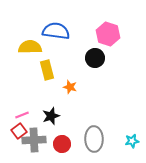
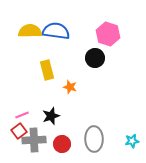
yellow semicircle: moved 16 px up
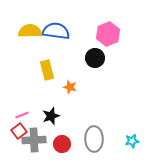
pink hexagon: rotated 20 degrees clockwise
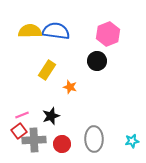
black circle: moved 2 px right, 3 px down
yellow rectangle: rotated 48 degrees clockwise
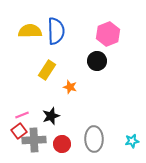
blue semicircle: rotated 80 degrees clockwise
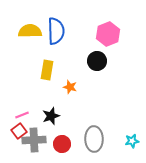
yellow rectangle: rotated 24 degrees counterclockwise
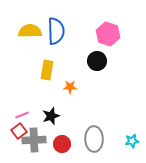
pink hexagon: rotated 20 degrees counterclockwise
orange star: rotated 16 degrees counterclockwise
